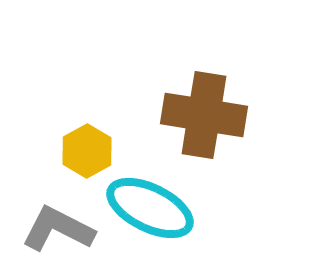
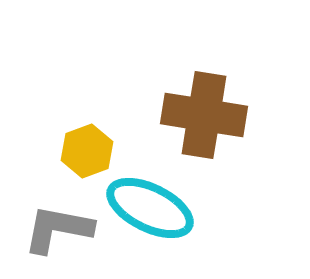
yellow hexagon: rotated 9 degrees clockwise
gray L-shape: rotated 16 degrees counterclockwise
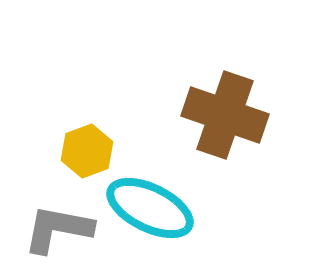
brown cross: moved 21 px right; rotated 10 degrees clockwise
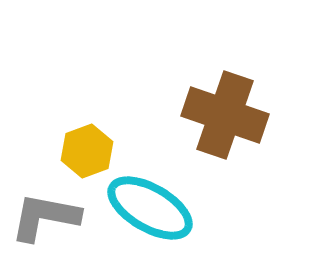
cyan ellipse: rotated 4 degrees clockwise
gray L-shape: moved 13 px left, 12 px up
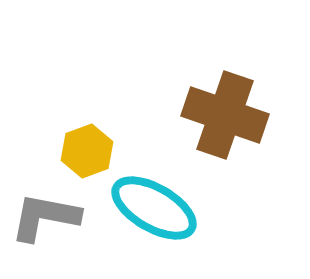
cyan ellipse: moved 4 px right
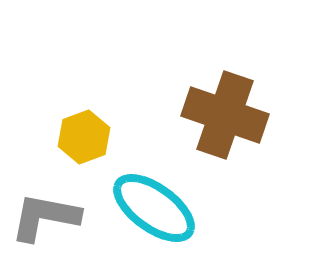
yellow hexagon: moved 3 px left, 14 px up
cyan ellipse: rotated 6 degrees clockwise
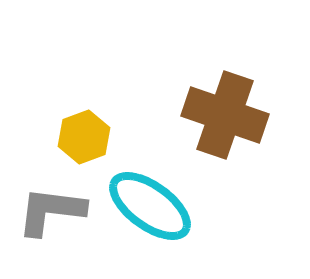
cyan ellipse: moved 4 px left, 2 px up
gray L-shape: moved 6 px right, 6 px up; rotated 4 degrees counterclockwise
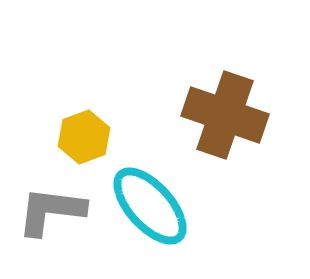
cyan ellipse: rotated 12 degrees clockwise
